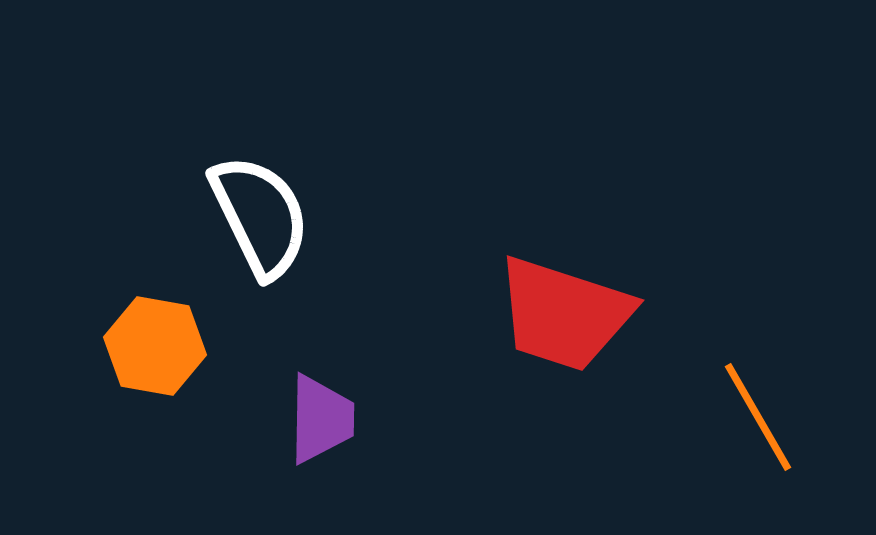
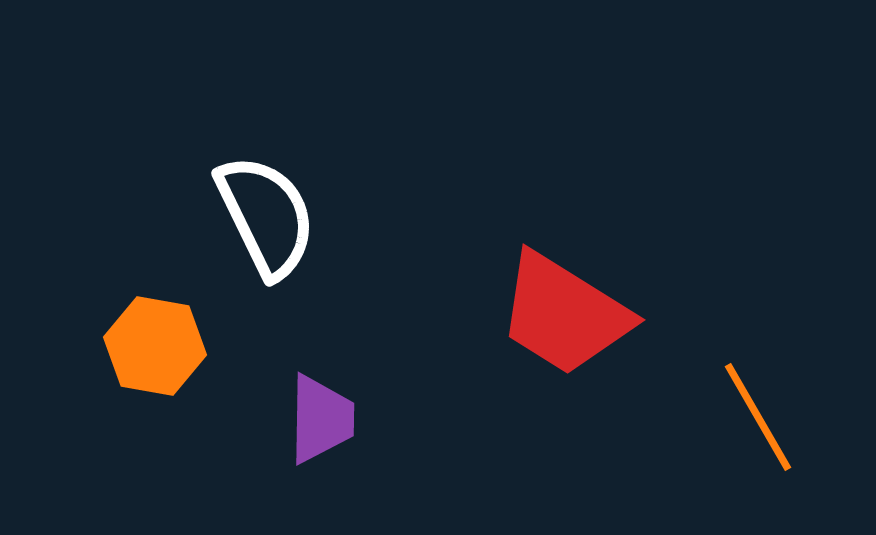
white semicircle: moved 6 px right
red trapezoid: rotated 14 degrees clockwise
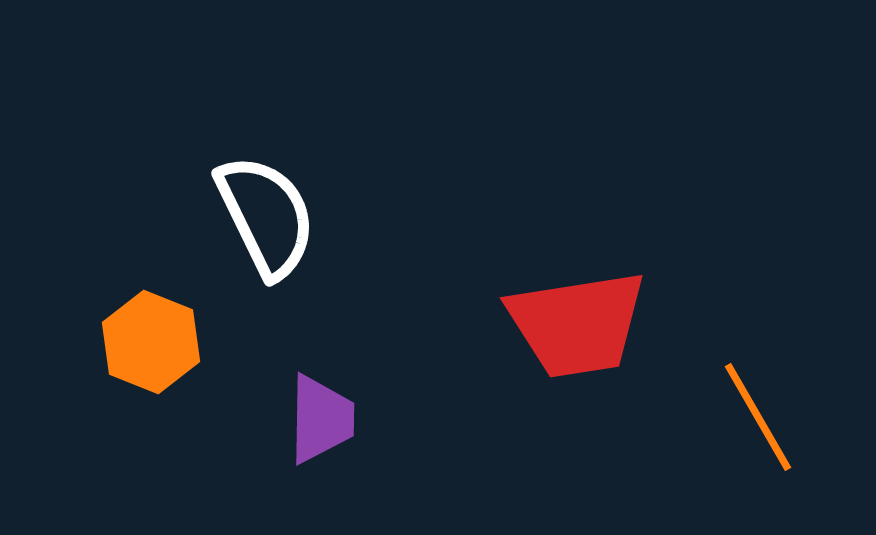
red trapezoid: moved 13 px right, 10 px down; rotated 41 degrees counterclockwise
orange hexagon: moved 4 px left, 4 px up; rotated 12 degrees clockwise
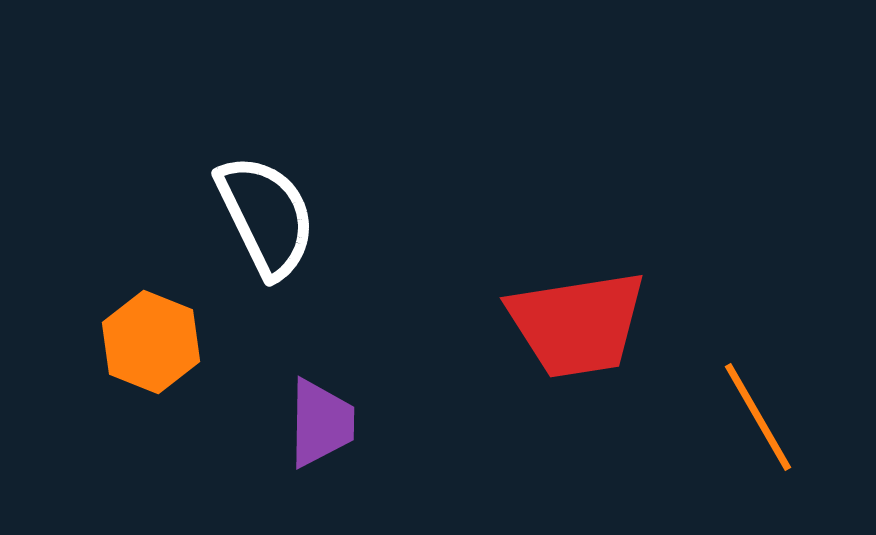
purple trapezoid: moved 4 px down
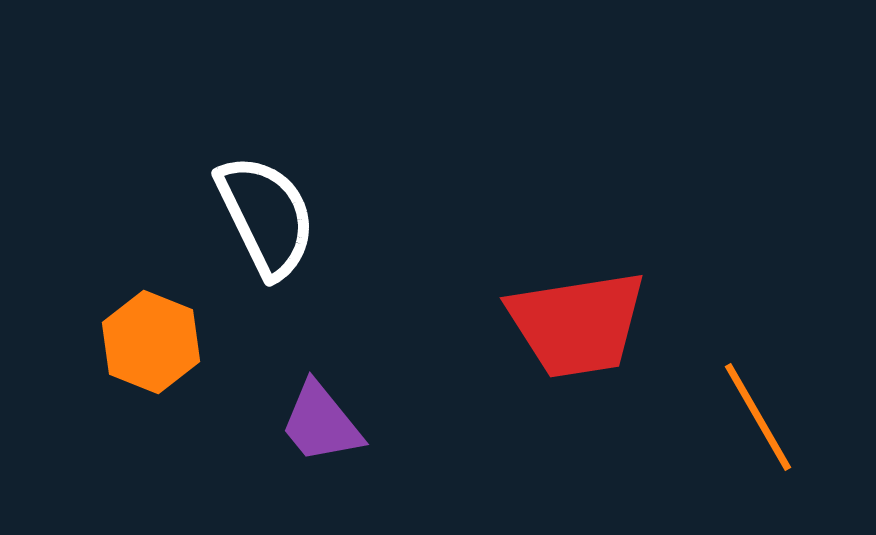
purple trapezoid: rotated 140 degrees clockwise
